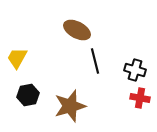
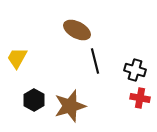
black hexagon: moved 6 px right, 5 px down; rotated 20 degrees counterclockwise
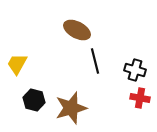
yellow trapezoid: moved 6 px down
black hexagon: rotated 15 degrees counterclockwise
brown star: moved 1 px right, 2 px down
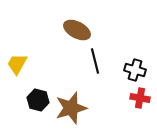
black hexagon: moved 4 px right
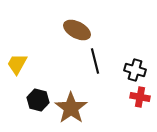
red cross: moved 1 px up
brown star: rotated 20 degrees counterclockwise
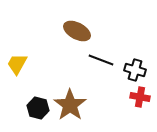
brown ellipse: moved 1 px down
black line: moved 6 px right, 1 px up; rotated 55 degrees counterclockwise
black hexagon: moved 8 px down
brown star: moved 1 px left, 3 px up
